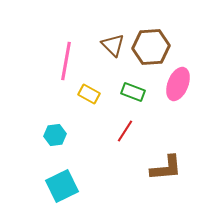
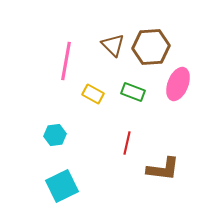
yellow rectangle: moved 4 px right
red line: moved 2 px right, 12 px down; rotated 20 degrees counterclockwise
brown L-shape: moved 3 px left, 1 px down; rotated 12 degrees clockwise
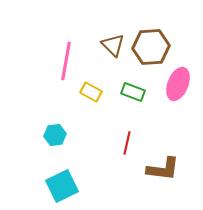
yellow rectangle: moved 2 px left, 2 px up
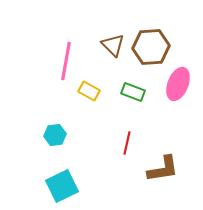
yellow rectangle: moved 2 px left, 1 px up
brown L-shape: rotated 16 degrees counterclockwise
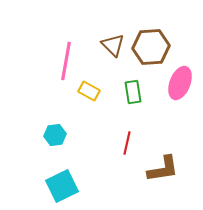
pink ellipse: moved 2 px right, 1 px up
green rectangle: rotated 60 degrees clockwise
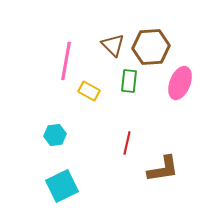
green rectangle: moved 4 px left, 11 px up; rotated 15 degrees clockwise
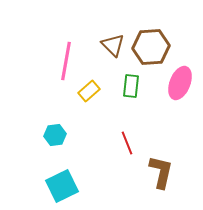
green rectangle: moved 2 px right, 5 px down
yellow rectangle: rotated 70 degrees counterclockwise
red line: rotated 35 degrees counterclockwise
brown L-shape: moved 2 px left, 3 px down; rotated 68 degrees counterclockwise
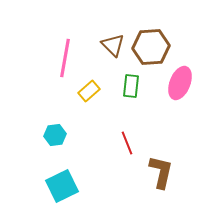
pink line: moved 1 px left, 3 px up
